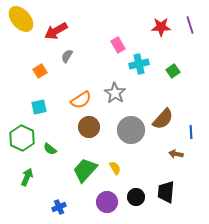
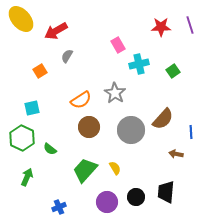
cyan square: moved 7 px left, 1 px down
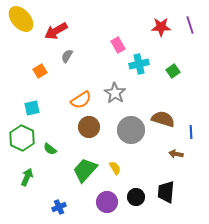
brown semicircle: rotated 115 degrees counterclockwise
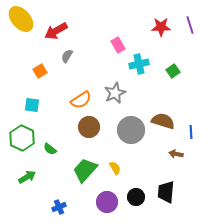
gray star: rotated 15 degrees clockwise
cyan square: moved 3 px up; rotated 21 degrees clockwise
brown semicircle: moved 2 px down
green arrow: rotated 36 degrees clockwise
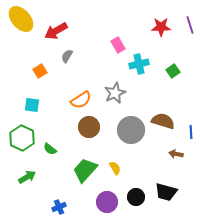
black trapezoid: rotated 80 degrees counterclockwise
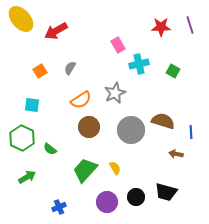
gray semicircle: moved 3 px right, 12 px down
green square: rotated 24 degrees counterclockwise
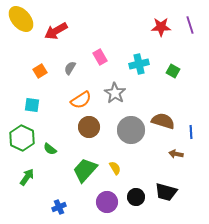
pink rectangle: moved 18 px left, 12 px down
gray star: rotated 15 degrees counterclockwise
green arrow: rotated 24 degrees counterclockwise
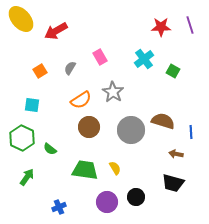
cyan cross: moved 5 px right, 5 px up; rotated 24 degrees counterclockwise
gray star: moved 2 px left, 1 px up
green trapezoid: rotated 56 degrees clockwise
black trapezoid: moved 7 px right, 9 px up
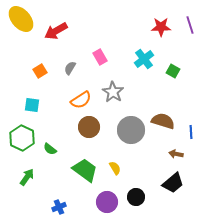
green trapezoid: rotated 28 degrees clockwise
black trapezoid: rotated 55 degrees counterclockwise
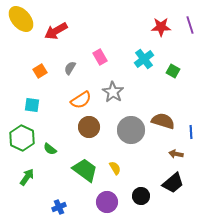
black circle: moved 5 px right, 1 px up
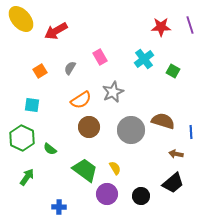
gray star: rotated 15 degrees clockwise
purple circle: moved 8 px up
blue cross: rotated 24 degrees clockwise
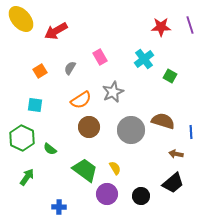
green square: moved 3 px left, 5 px down
cyan square: moved 3 px right
